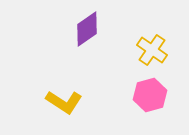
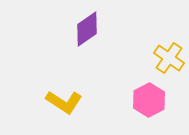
yellow cross: moved 17 px right, 8 px down
pink hexagon: moved 1 px left, 5 px down; rotated 12 degrees counterclockwise
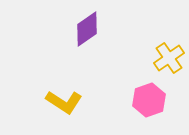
yellow cross: rotated 20 degrees clockwise
pink hexagon: rotated 8 degrees clockwise
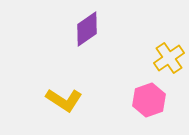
yellow L-shape: moved 2 px up
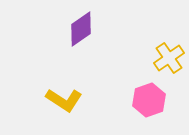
purple diamond: moved 6 px left
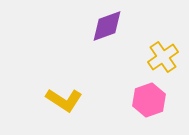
purple diamond: moved 26 px right, 3 px up; rotated 15 degrees clockwise
yellow cross: moved 6 px left, 1 px up
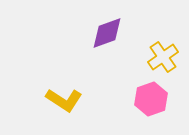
purple diamond: moved 7 px down
pink hexagon: moved 2 px right, 1 px up
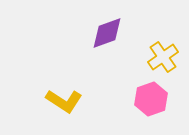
yellow L-shape: moved 1 px down
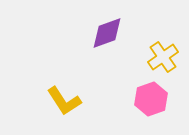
yellow L-shape: rotated 24 degrees clockwise
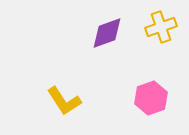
yellow cross: moved 2 px left, 30 px up; rotated 16 degrees clockwise
pink hexagon: moved 1 px up
